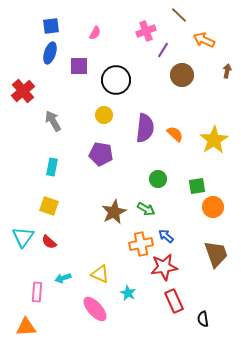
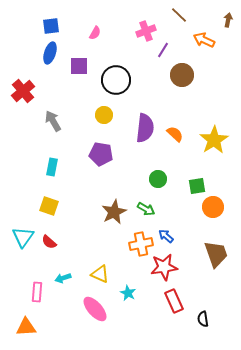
brown arrow: moved 1 px right, 51 px up
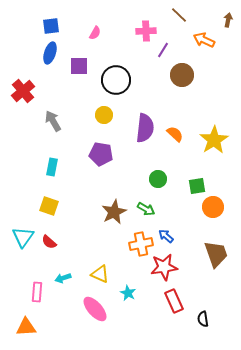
pink cross: rotated 18 degrees clockwise
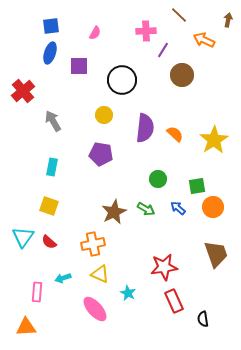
black circle: moved 6 px right
blue arrow: moved 12 px right, 28 px up
orange cross: moved 48 px left
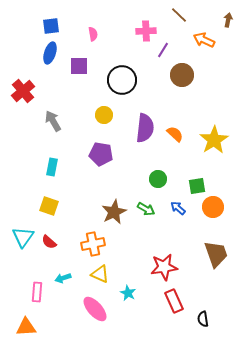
pink semicircle: moved 2 px left, 1 px down; rotated 40 degrees counterclockwise
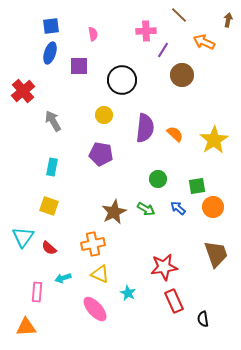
orange arrow: moved 2 px down
red semicircle: moved 6 px down
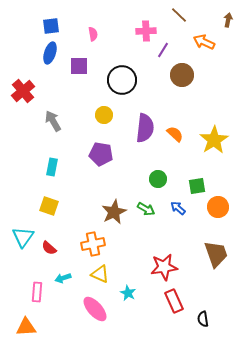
orange circle: moved 5 px right
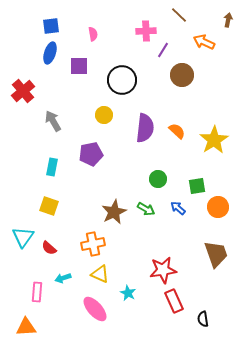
orange semicircle: moved 2 px right, 3 px up
purple pentagon: moved 10 px left; rotated 20 degrees counterclockwise
red star: moved 1 px left, 3 px down
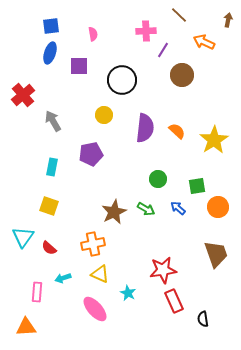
red cross: moved 4 px down
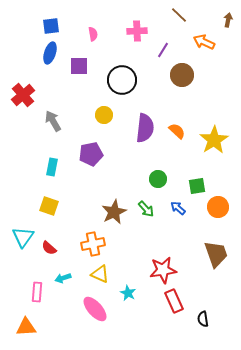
pink cross: moved 9 px left
green arrow: rotated 18 degrees clockwise
